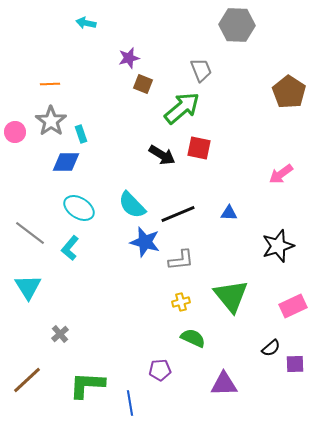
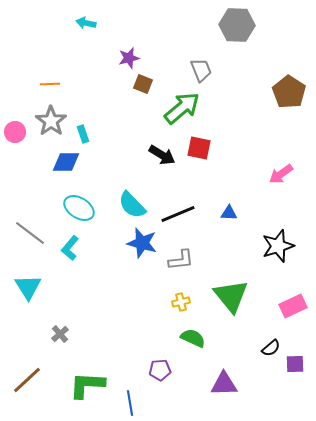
cyan rectangle: moved 2 px right
blue star: moved 3 px left, 1 px down
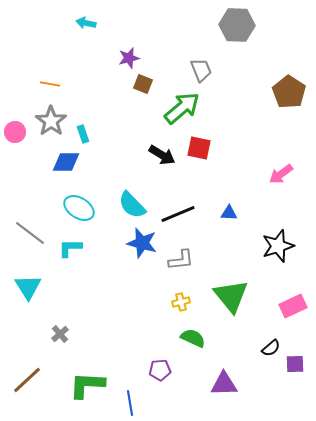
orange line: rotated 12 degrees clockwise
cyan L-shape: rotated 50 degrees clockwise
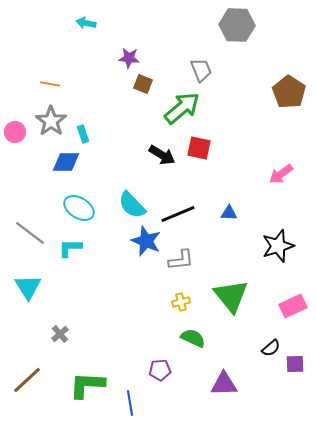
purple star: rotated 20 degrees clockwise
blue star: moved 4 px right, 2 px up; rotated 8 degrees clockwise
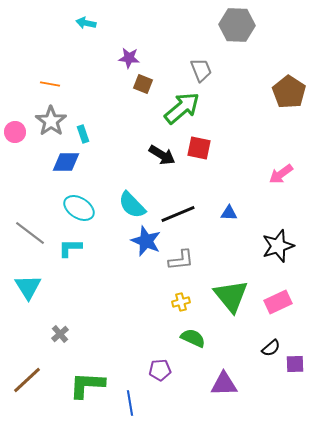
pink rectangle: moved 15 px left, 4 px up
